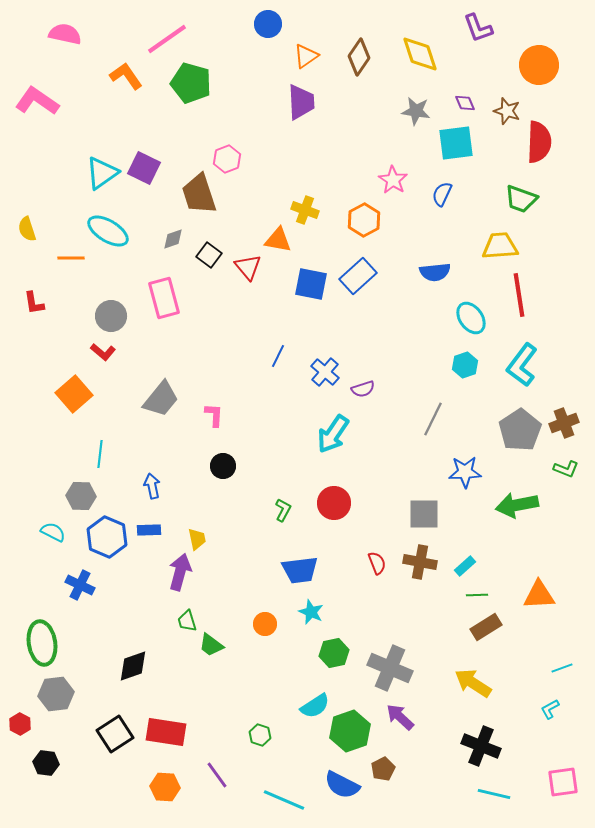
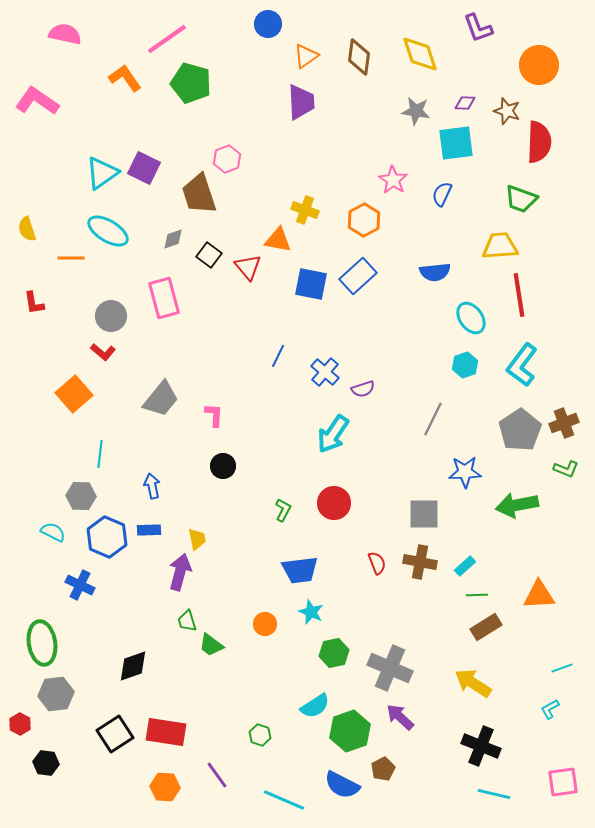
brown diamond at (359, 57): rotated 27 degrees counterclockwise
orange L-shape at (126, 76): moved 1 px left, 2 px down
purple diamond at (465, 103): rotated 65 degrees counterclockwise
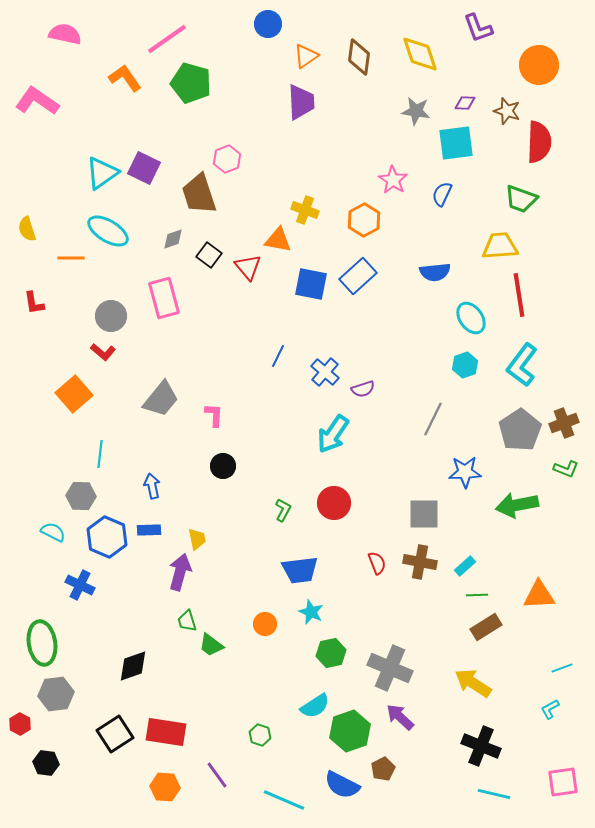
green hexagon at (334, 653): moved 3 px left
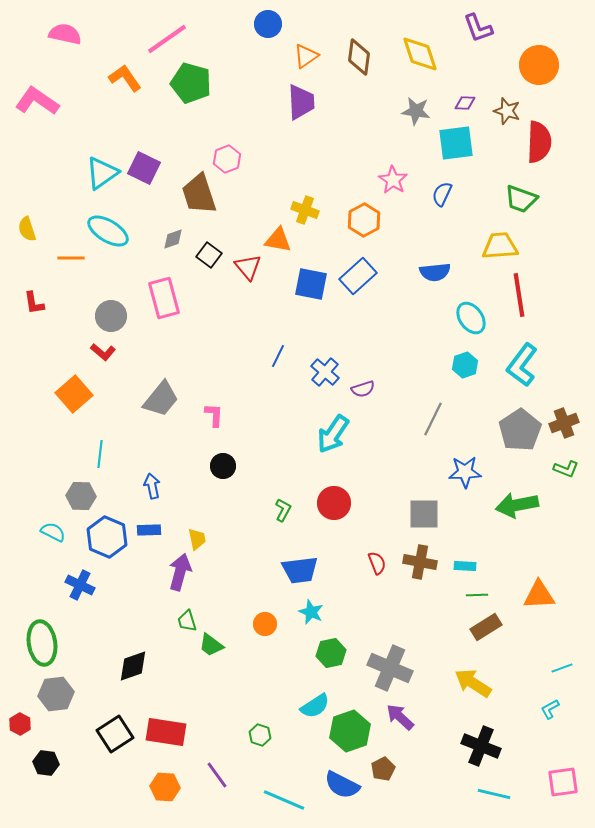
cyan rectangle at (465, 566): rotated 45 degrees clockwise
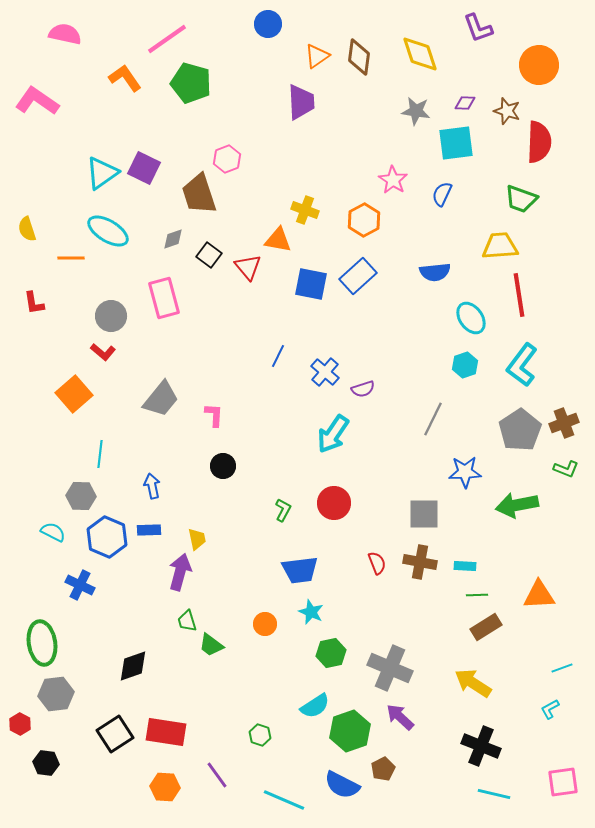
orange triangle at (306, 56): moved 11 px right
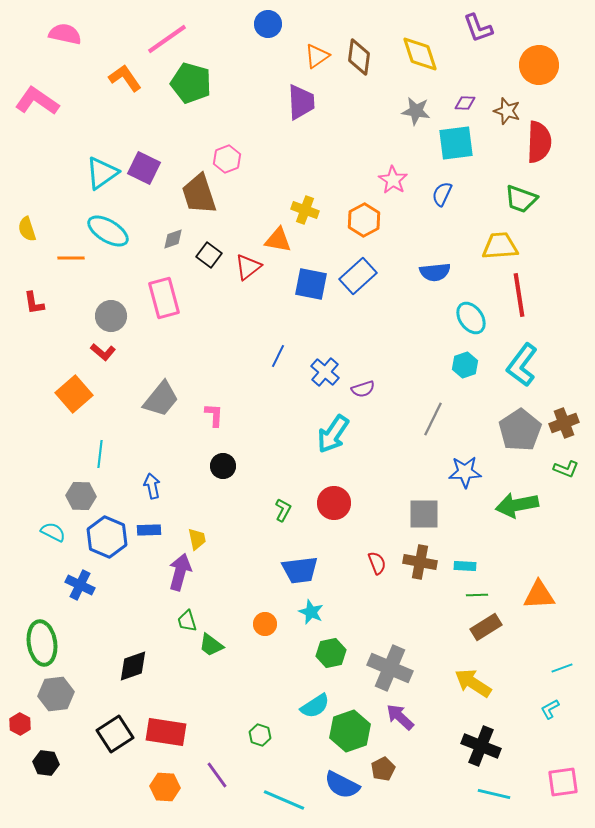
red triangle at (248, 267): rotated 32 degrees clockwise
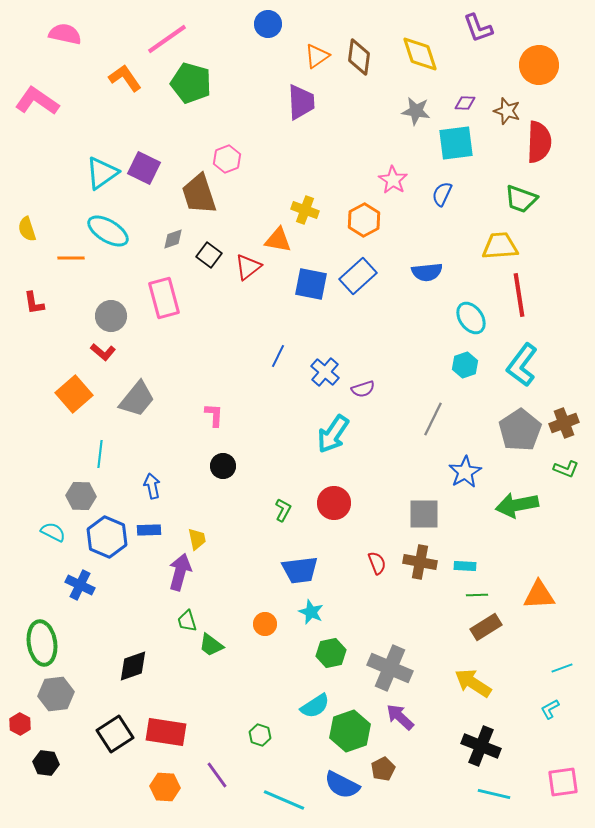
blue semicircle at (435, 272): moved 8 px left
gray trapezoid at (161, 399): moved 24 px left
blue star at (465, 472): rotated 28 degrees counterclockwise
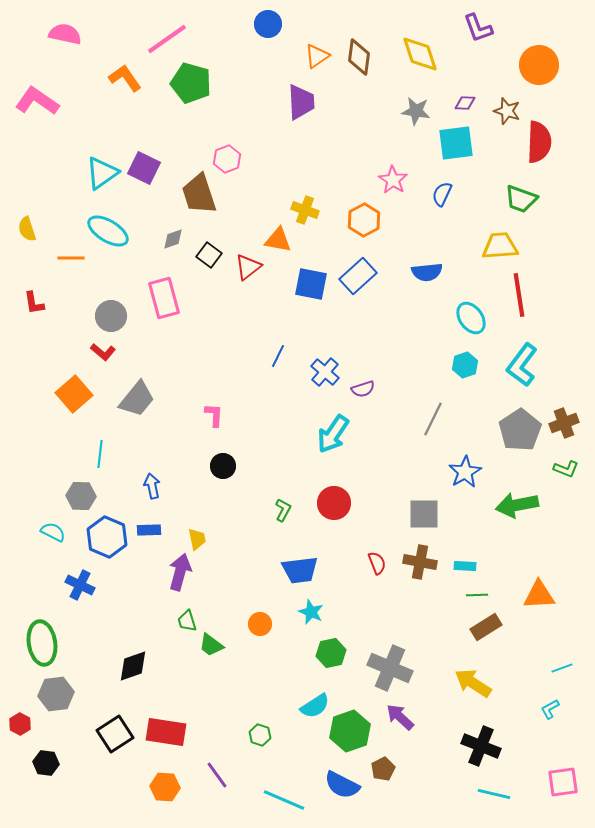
orange circle at (265, 624): moved 5 px left
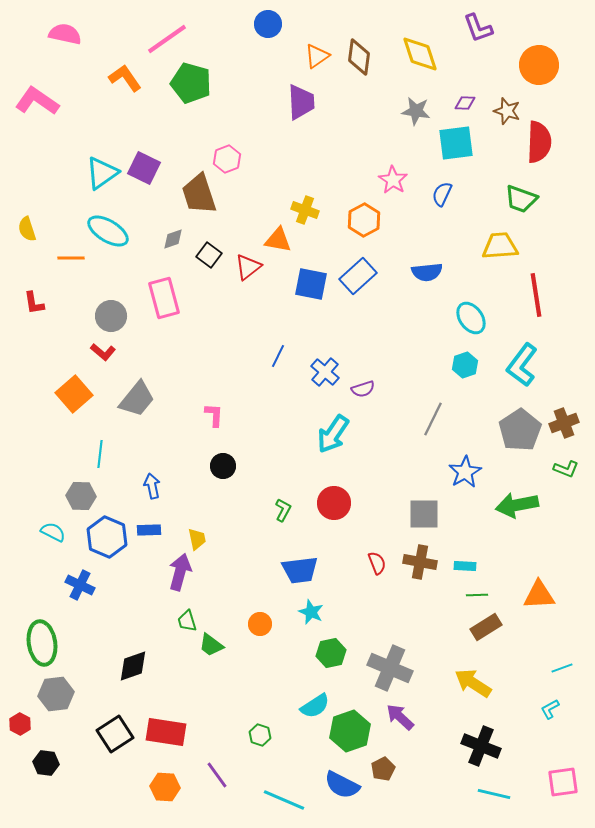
red line at (519, 295): moved 17 px right
